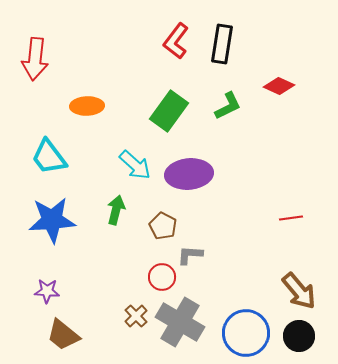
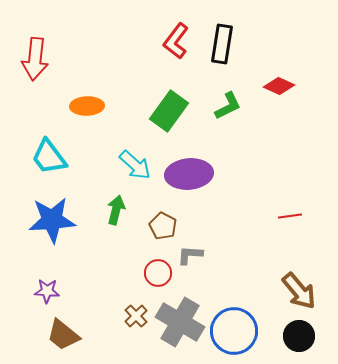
red line: moved 1 px left, 2 px up
red circle: moved 4 px left, 4 px up
blue circle: moved 12 px left, 2 px up
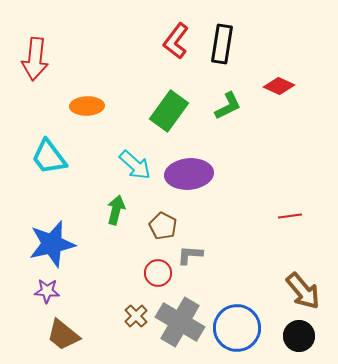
blue star: moved 24 px down; rotated 9 degrees counterclockwise
brown arrow: moved 4 px right
blue circle: moved 3 px right, 3 px up
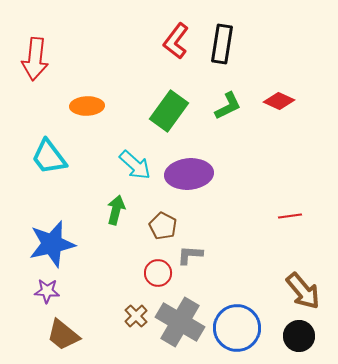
red diamond: moved 15 px down
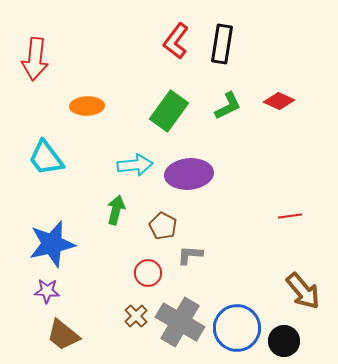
cyan trapezoid: moved 3 px left, 1 px down
cyan arrow: rotated 48 degrees counterclockwise
red circle: moved 10 px left
black circle: moved 15 px left, 5 px down
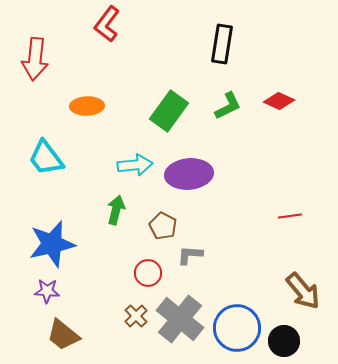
red L-shape: moved 69 px left, 17 px up
gray cross: moved 3 px up; rotated 9 degrees clockwise
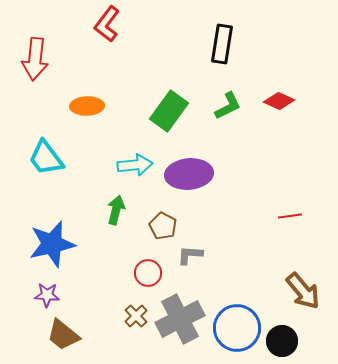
purple star: moved 4 px down
gray cross: rotated 24 degrees clockwise
black circle: moved 2 px left
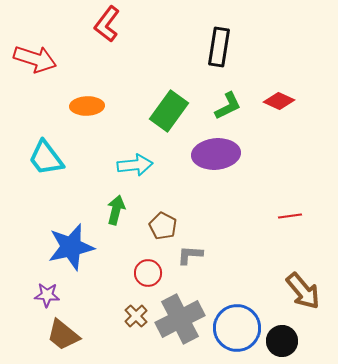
black rectangle: moved 3 px left, 3 px down
red arrow: rotated 78 degrees counterclockwise
purple ellipse: moved 27 px right, 20 px up
blue star: moved 19 px right, 3 px down
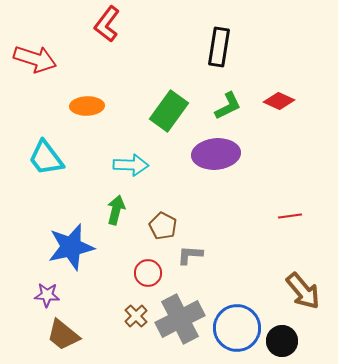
cyan arrow: moved 4 px left; rotated 8 degrees clockwise
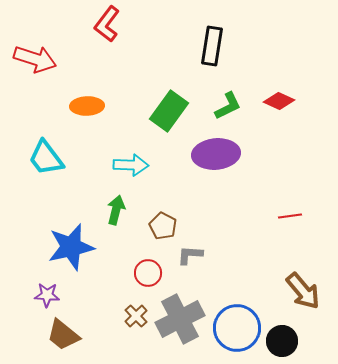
black rectangle: moved 7 px left, 1 px up
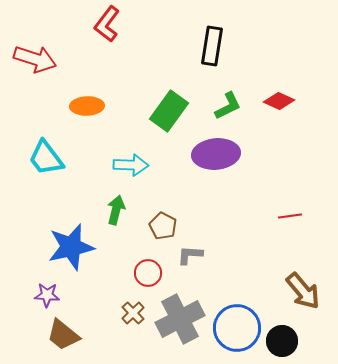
brown cross: moved 3 px left, 3 px up
